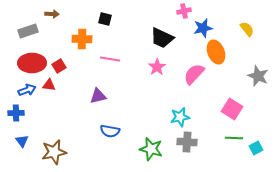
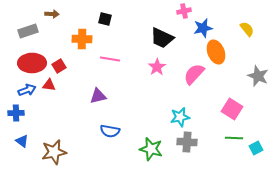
blue triangle: rotated 16 degrees counterclockwise
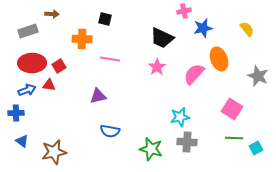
orange ellipse: moved 3 px right, 7 px down
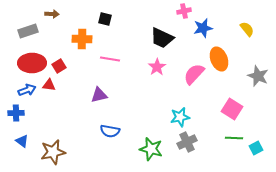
purple triangle: moved 1 px right, 1 px up
gray cross: rotated 30 degrees counterclockwise
brown star: moved 1 px left
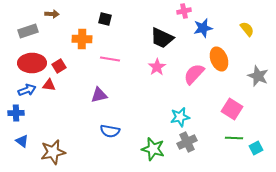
green star: moved 2 px right
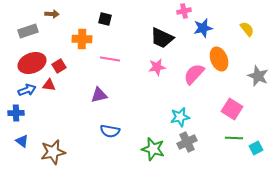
red ellipse: rotated 20 degrees counterclockwise
pink star: rotated 24 degrees clockwise
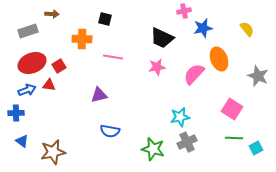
pink line: moved 3 px right, 2 px up
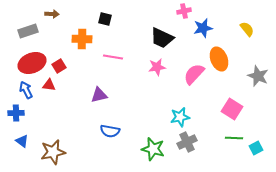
blue arrow: moved 1 px left; rotated 96 degrees counterclockwise
